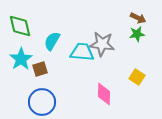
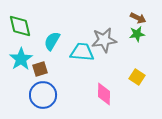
gray star: moved 2 px right, 4 px up; rotated 15 degrees counterclockwise
blue circle: moved 1 px right, 7 px up
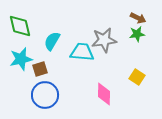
cyan star: rotated 20 degrees clockwise
blue circle: moved 2 px right
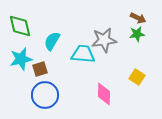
cyan trapezoid: moved 1 px right, 2 px down
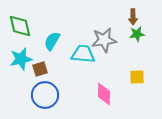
brown arrow: moved 5 px left, 1 px up; rotated 63 degrees clockwise
yellow square: rotated 35 degrees counterclockwise
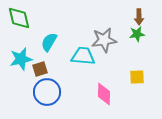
brown arrow: moved 6 px right
green diamond: moved 1 px left, 8 px up
cyan semicircle: moved 3 px left, 1 px down
cyan trapezoid: moved 2 px down
blue circle: moved 2 px right, 3 px up
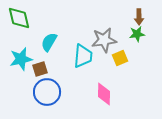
cyan trapezoid: rotated 90 degrees clockwise
yellow square: moved 17 px left, 19 px up; rotated 21 degrees counterclockwise
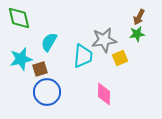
brown arrow: rotated 28 degrees clockwise
